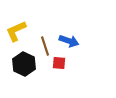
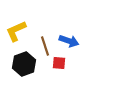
black hexagon: rotated 15 degrees clockwise
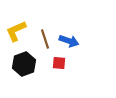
brown line: moved 7 px up
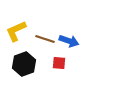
brown line: rotated 54 degrees counterclockwise
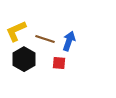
blue arrow: rotated 90 degrees counterclockwise
black hexagon: moved 5 px up; rotated 10 degrees counterclockwise
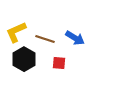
yellow L-shape: moved 1 px down
blue arrow: moved 6 px right, 3 px up; rotated 102 degrees clockwise
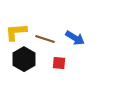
yellow L-shape: rotated 20 degrees clockwise
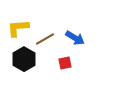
yellow L-shape: moved 2 px right, 4 px up
brown line: rotated 48 degrees counterclockwise
red square: moved 6 px right; rotated 16 degrees counterclockwise
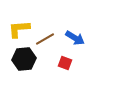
yellow L-shape: moved 1 px right, 1 px down
black hexagon: rotated 25 degrees clockwise
red square: rotated 32 degrees clockwise
